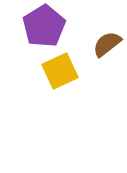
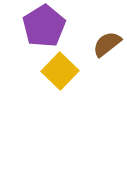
yellow square: rotated 21 degrees counterclockwise
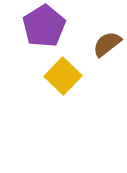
yellow square: moved 3 px right, 5 px down
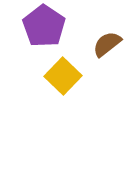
purple pentagon: rotated 6 degrees counterclockwise
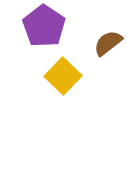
brown semicircle: moved 1 px right, 1 px up
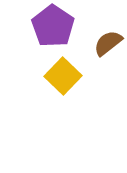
purple pentagon: moved 9 px right
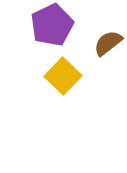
purple pentagon: moved 1 px left, 1 px up; rotated 12 degrees clockwise
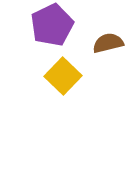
brown semicircle: rotated 24 degrees clockwise
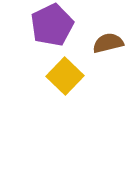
yellow square: moved 2 px right
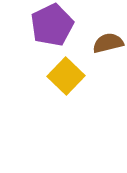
yellow square: moved 1 px right
